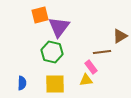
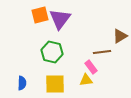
purple triangle: moved 1 px right, 8 px up
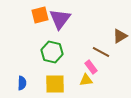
brown line: moved 1 px left; rotated 36 degrees clockwise
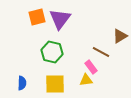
orange square: moved 3 px left, 2 px down
